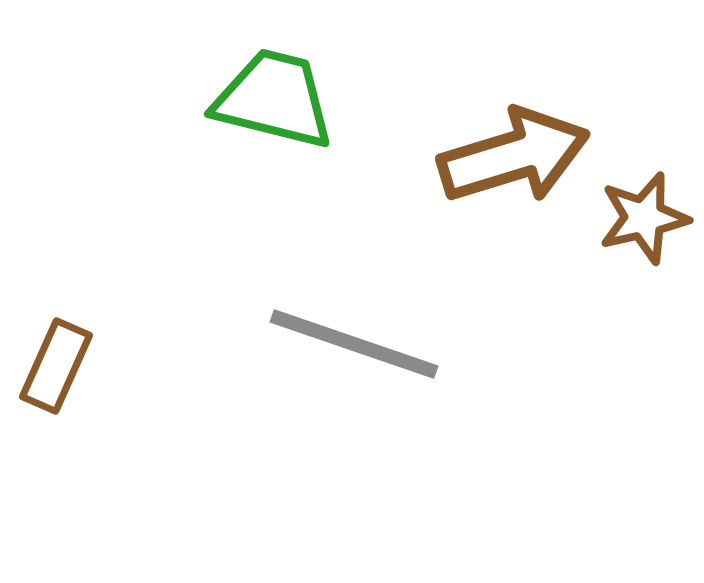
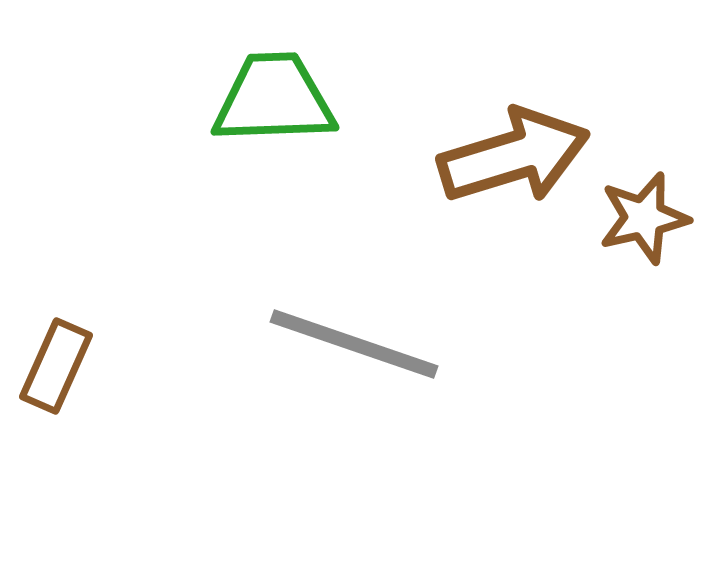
green trapezoid: rotated 16 degrees counterclockwise
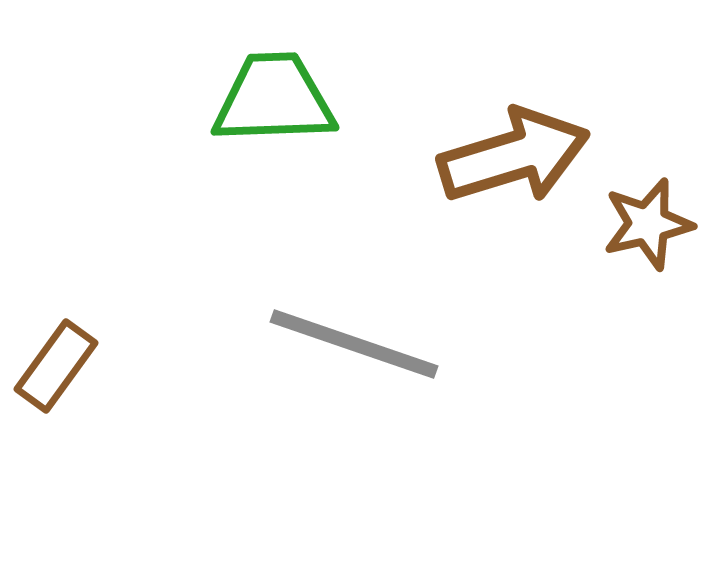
brown star: moved 4 px right, 6 px down
brown rectangle: rotated 12 degrees clockwise
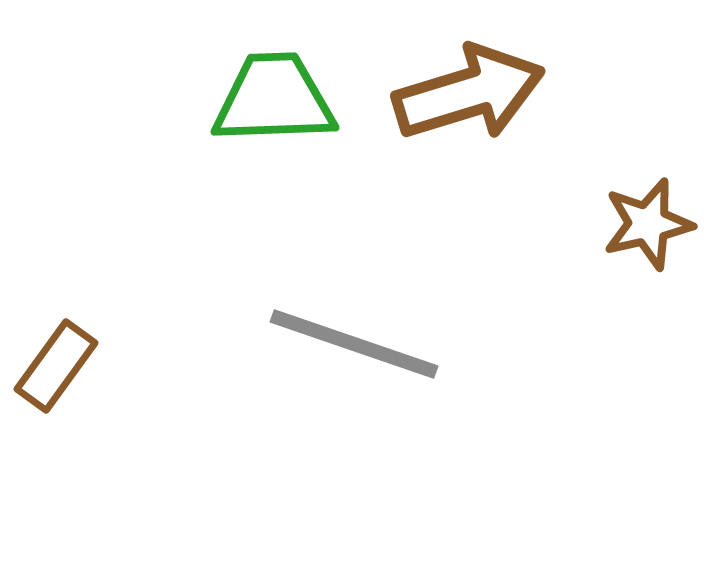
brown arrow: moved 45 px left, 63 px up
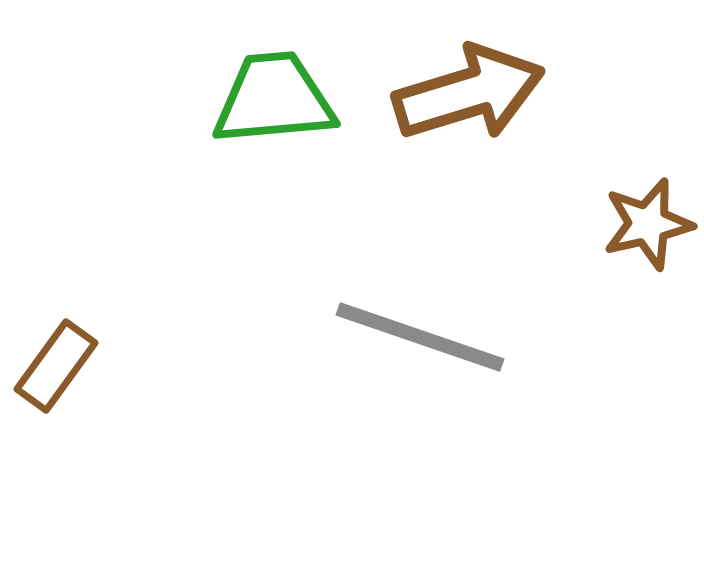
green trapezoid: rotated 3 degrees counterclockwise
gray line: moved 66 px right, 7 px up
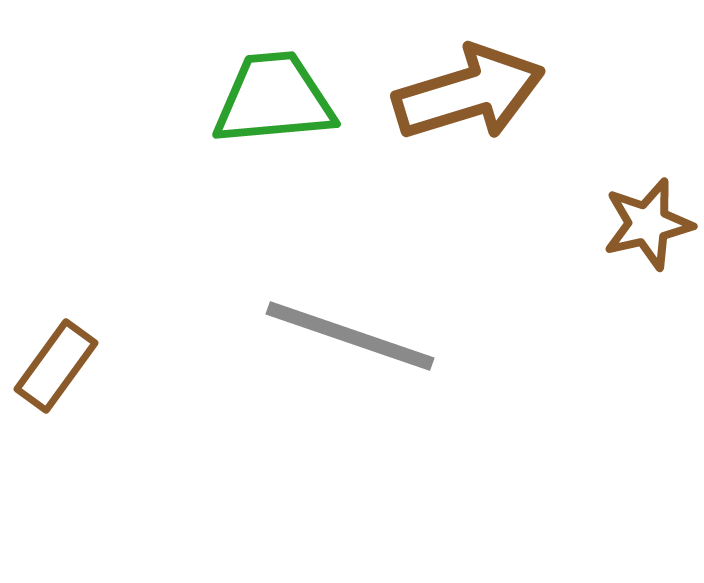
gray line: moved 70 px left, 1 px up
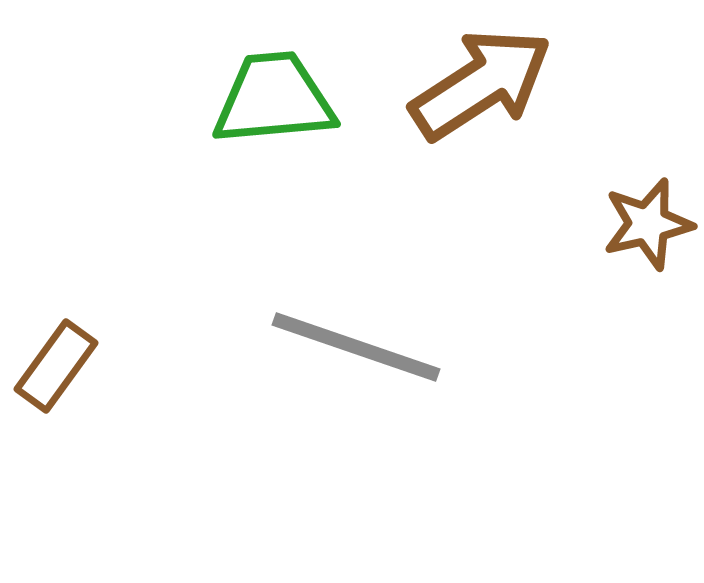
brown arrow: moved 12 px right, 9 px up; rotated 16 degrees counterclockwise
gray line: moved 6 px right, 11 px down
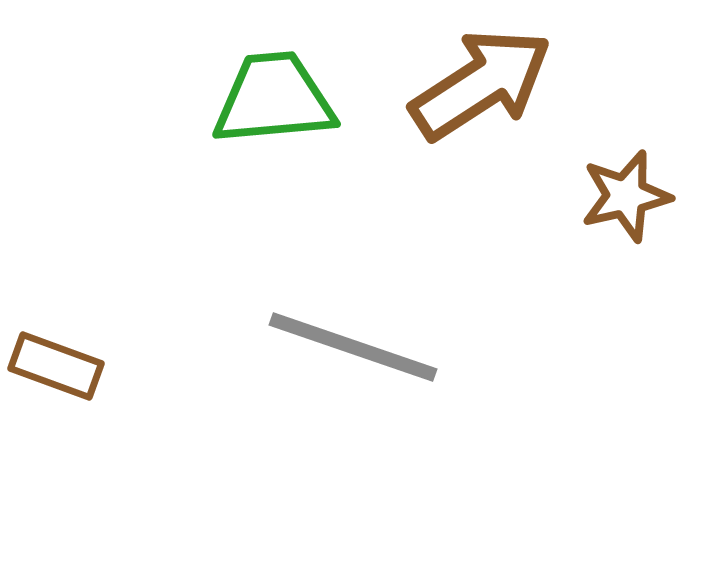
brown star: moved 22 px left, 28 px up
gray line: moved 3 px left
brown rectangle: rotated 74 degrees clockwise
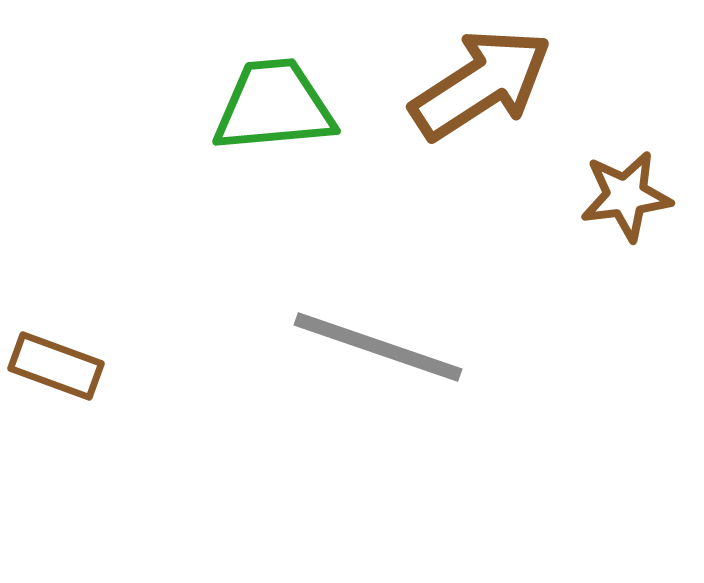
green trapezoid: moved 7 px down
brown star: rotated 6 degrees clockwise
gray line: moved 25 px right
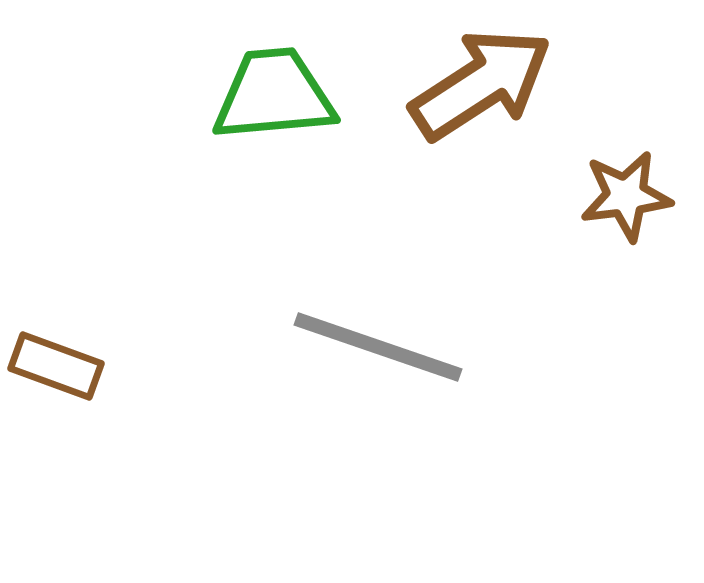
green trapezoid: moved 11 px up
